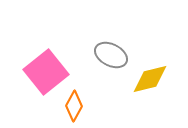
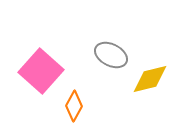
pink square: moved 5 px left, 1 px up; rotated 9 degrees counterclockwise
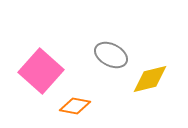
orange diamond: moved 1 px right; rotated 72 degrees clockwise
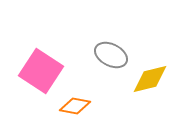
pink square: rotated 9 degrees counterclockwise
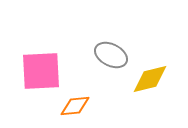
pink square: rotated 36 degrees counterclockwise
orange diamond: rotated 16 degrees counterclockwise
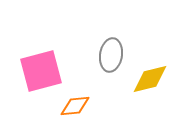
gray ellipse: rotated 72 degrees clockwise
pink square: rotated 12 degrees counterclockwise
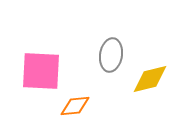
pink square: rotated 18 degrees clockwise
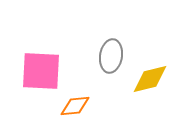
gray ellipse: moved 1 px down
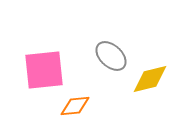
gray ellipse: rotated 56 degrees counterclockwise
pink square: moved 3 px right, 1 px up; rotated 9 degrees counterclockwise
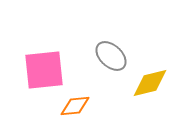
yellow diamond: moved 4 px down
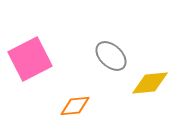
pink square: moved 14 px left, 11 px up; rotated 21 degrees counterclockwise
yellow diamond: rotated 9 degrees clockwise
